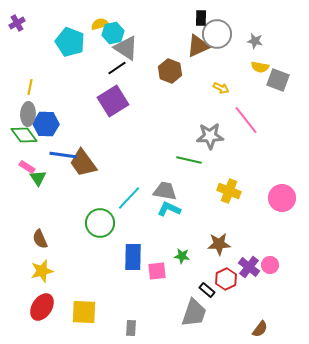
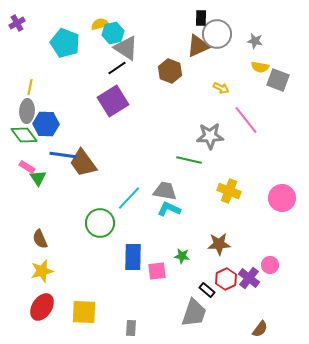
cyan pentagon at (70, 42): moved 5 px left, 1 px down
gray ellipse at (28, 114): moved 1 px left, 3 px up
purple cross at (249, 267): moved 11 px down
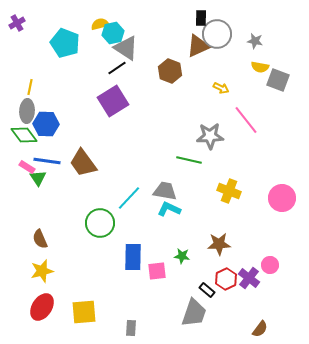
blue line at (63, 155): moved 16 px left, 6 px down
yellow square at (84, 312): rotated 8 degrees counterclockwise
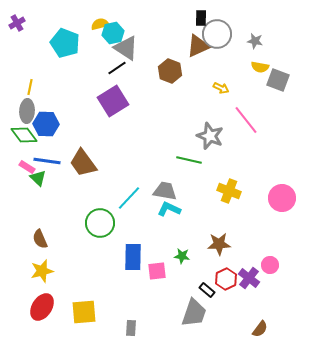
gray star at (210, 136): rotated 24 degrees clockwise
green triangle at (38, 178): rotated 12 degrees counterclockwise
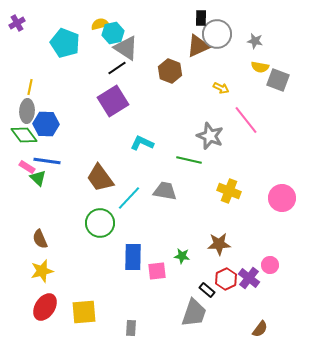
brown trapezoid at (83, 163): moved 17 px right, 15 px down
cyan L-shape at (169, 209): moved 27 px left, 66 px up
red ellipse at (42, 307): moved 3 px right
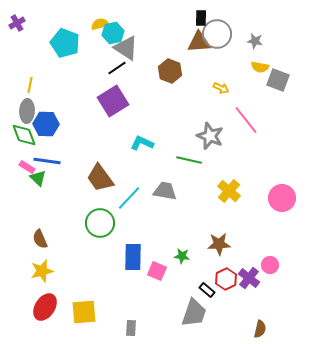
brown triangle at (198, 46): moved 1 px right, 4 px up; rotated 20 degrees clockwise
yellow line at (30, 87): moved 2 px up
green diamond at (24, 135): rotated 16 degrees clockwise
yellow cross at (229, 191): rotated 20 degrees clockwise
pink square at (157, 271): rotated 30 degrees clockwise
brown semicircle at (260, 329): rotated 24 degrees counterclockwise
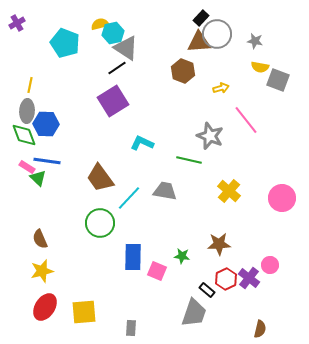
black rectangle at (201, 18): rotated 42 degrees clockwise
brown hexagon at (170, 71): moved 13 px right
yellow arrow at (221, 88): rotated 42 degrees counterclockwise
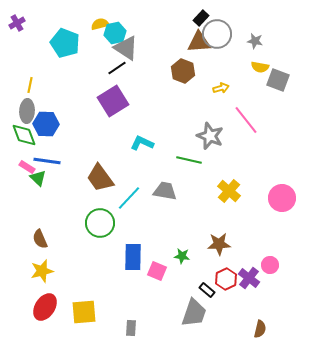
cyan hexagon at (113, 33): moved 2 px right
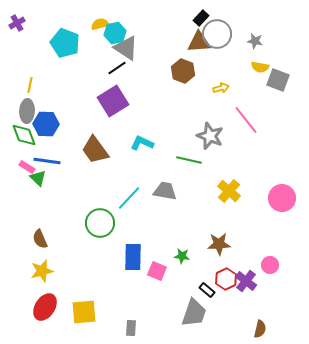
brown trapezoid at (100, 178): moved 5 px left, 28 px up
purple cross at (249, 278): moved 3 px left, 3 px down
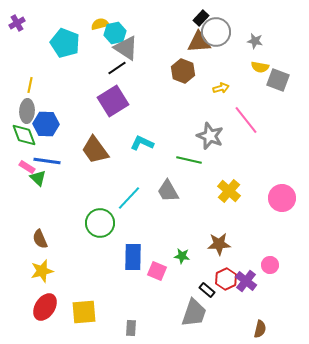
gray circle at (217, 34): moved 1 px left, 2 px up
gray trapezoid at (165, 191): moved 3 px right; rotated 130 degrees counterclockwise
